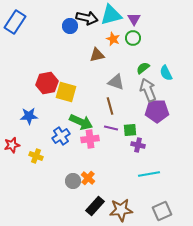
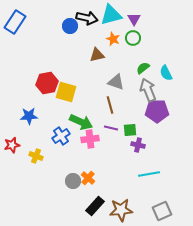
brown line: moved 1 px up
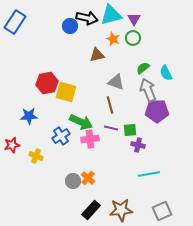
black rectangle: moved 4 px left, 4 px down
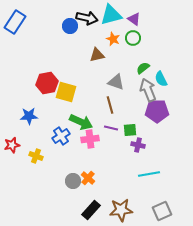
purple triangle: rotated 24 degrees counterclockwise
cyan semicircle: moved 5 px left, 6 px down
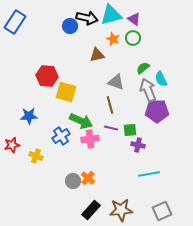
red hexagon: moved 7 px up; rotated 15 degrees clockwise
green arrow: moved 1 px up
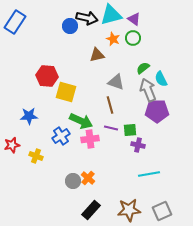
brown star: moved 8 px right
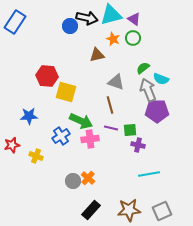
cyan semicircle: rotated 42 degrees counterclockwise
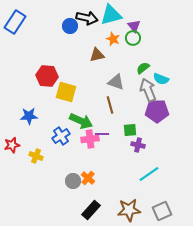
purple triangle: moved 7 px down; rotated 16 degrees clockwise
purple line: moved 9 px left, 6 px down; rotated 16 degrees counterclockwise
cyan line: rotated 25 degrees counterclockwise
